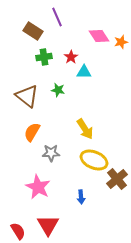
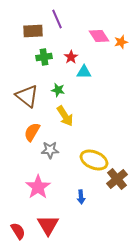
purple line: moved 2 px down
brown rectangle: rotated 36 degrees counterclockwise
yellow arrow: moved 20 px left, 13 px up
gray star: moved 1 px left, 3 px up
pink star: rotated 10 degrees clockwise
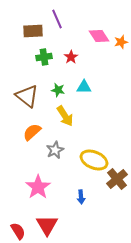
cyan triangle: moved 15 px down
orange semicircle: rotated 18 degrees clockwise
gray star: moved 5 px right; rotated 24 degrees counterclockwise
red triangle: moved 1 px left
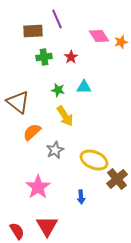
brown triangle: moved 9 px left, 6 px down
red triangle: moved 1 px down
red semicircle: moved 1 px left
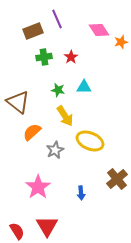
brown rectangle: rotated 18 degrees counterclockwise
pink diamond: moved 6 px up
yellow ellipse: moved 4 px left, 19 px up
blue arrow: moved 4 px up
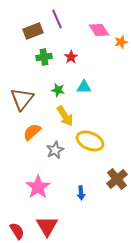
brown triangle: moved 4 px right, 3 px up; rotated 30 degrees clockwise
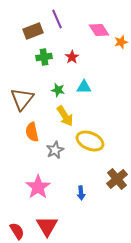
red star: moved 1 px right
orange semicircle: rotated 60 degrees counterclockwise
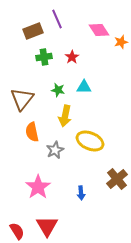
yellow arrow: rotated 45 degrees clockwise
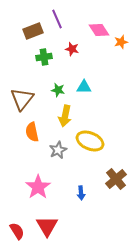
red star: moved 8 px up; rotated 24 degrees counterclockwise
gray star: moved 3 px right
brown cross: moved 1 px left
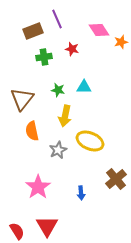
orange semicircle: moved 1 px up
